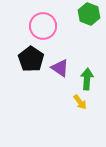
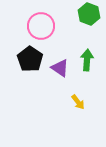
pink circle: moved 2 px left
black pentagon: moved 1 px left
green arrow: moved 19 px up
yellow arrow: moved 2 px left
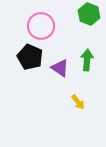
black pentagon: moved 2 px up; rotated 10 degrees counterclockwise
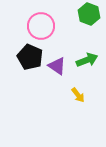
green arrow: rotated 65 degrees clockwise
purple triangle: moved 3 px left, 2 px up
yellow arrow: moved 7 px up
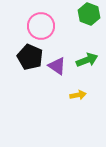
yellow arrow: rotated 63 degrees counterclockwise
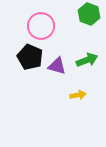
purple triangle: rotated 18 degrees counterclockwise
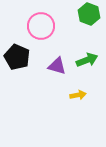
black pentagon: moved 13 px left
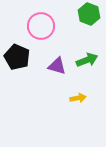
yellow arrow: moved 3 px down
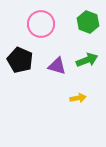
green hexagon: moved 1 px left, 8 px down
pink circle: moved 2 px up
black pentagon: moved 3 px right, 3 px down
